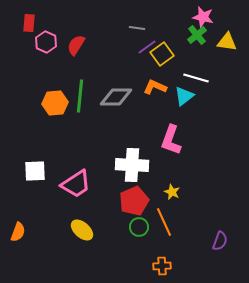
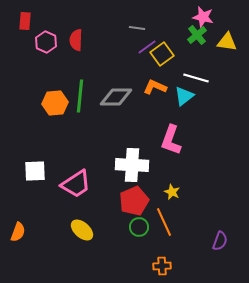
red rectangle: moved 4 px left, 2 px up
red semicircle: moved 5 px up; rotated 30 degrees counterclockwise
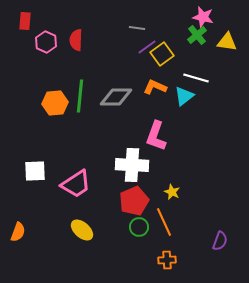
pink L-shape: moved 15 px left, 4 px up
orange cross: moved 5 px right, 6 px up
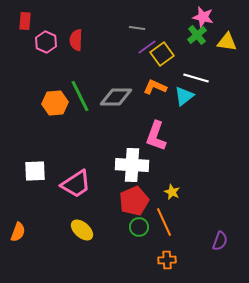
green line: rotated 32 degrees counterclockwise
